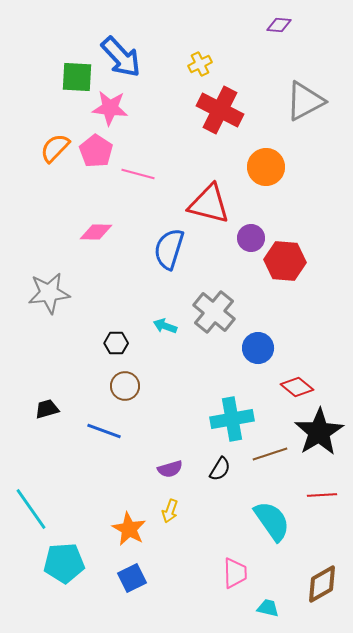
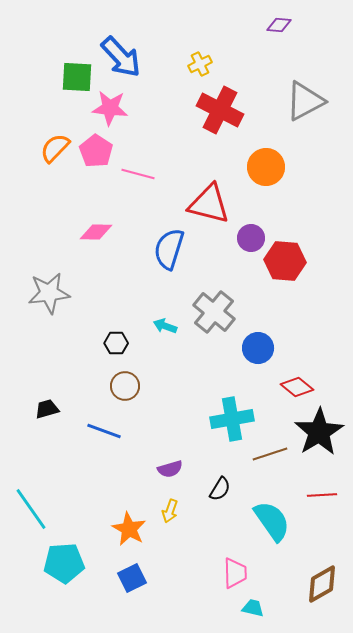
black semicircle: moved 20 px down
cyan trapezoid: moved 15 px left
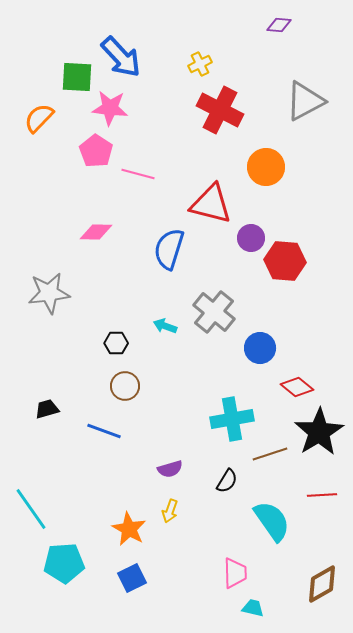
orange semicircle: moved 16 px left, 30 px up
red triangle: moved 2 px right
blue circle: moved 2 px right
black semicircle: moved 7 px right, 8 px up
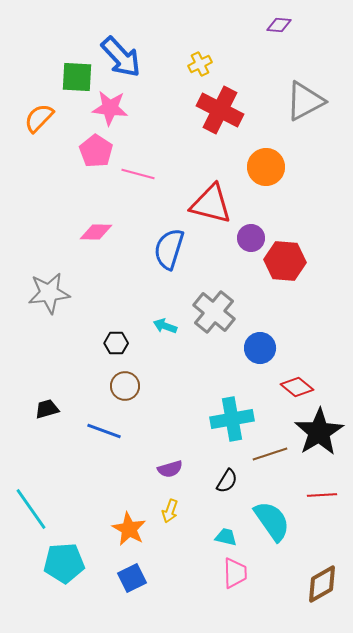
cyan trapezoid: moved 27 px left, 71 px up
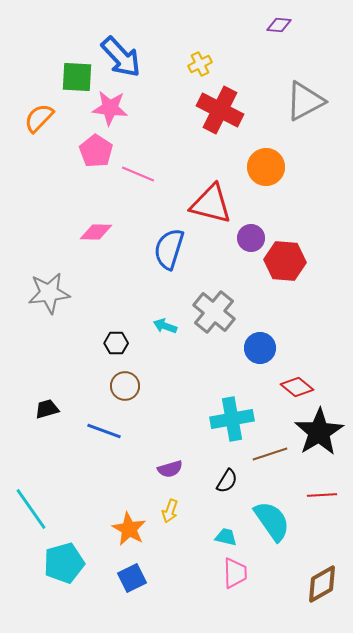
pink line: rotated 8 degrees clockwise
cyan pentagon: rotated 12 degrees counterclockwise
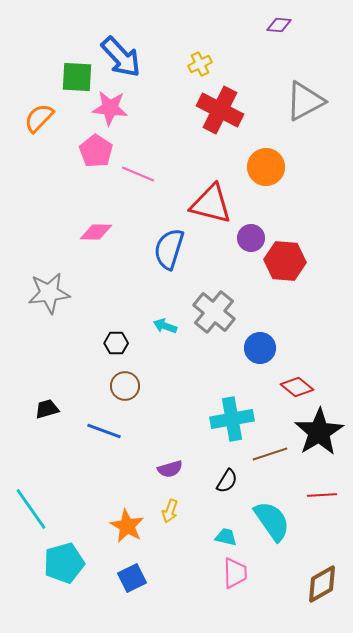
orange star: moved 2 px left, 3 px up
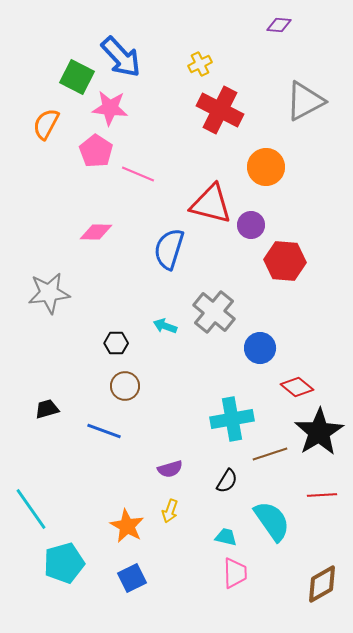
green square: rotated 24 degrees clockwise
orange semicircle: moved 7 px right, 6 px down; rotated 16 degrees counterclockwise
purple circle: moved 13 px up
